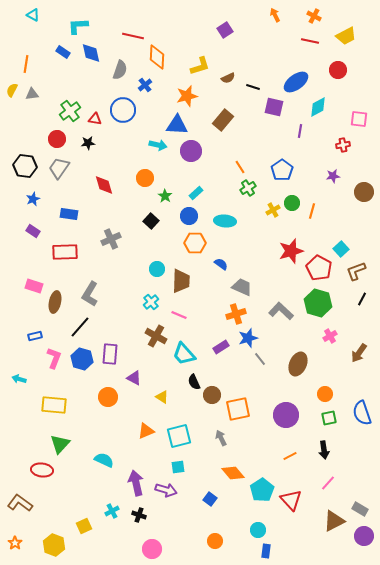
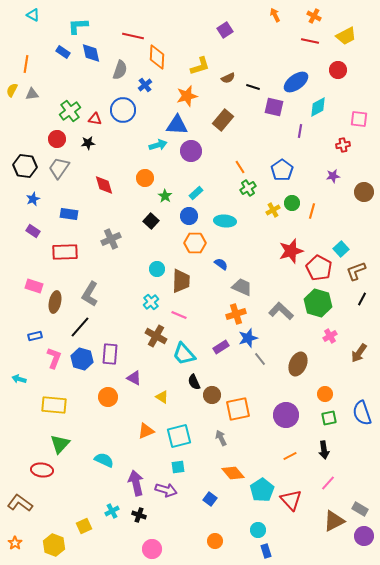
cyan arrow at (158, 145): rotated 30 degrees counterclockwise
blue rectangle at (266, 551): rotated 24 degrees counterclockwise
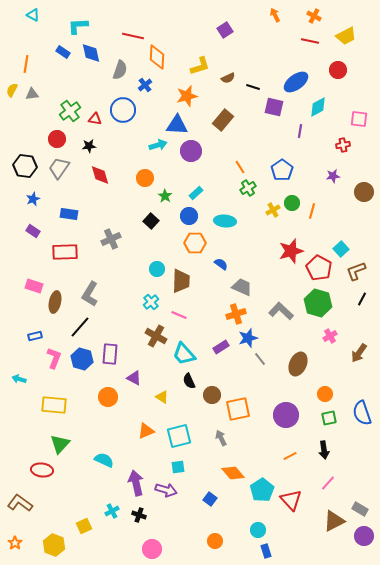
black star at (88, 143): moved 1 px right, 3 px down
red diamond at (104, 185): moved 4 px left, 10 px up
black semicircle at (194, 382): moved 5 px left, 1 px up
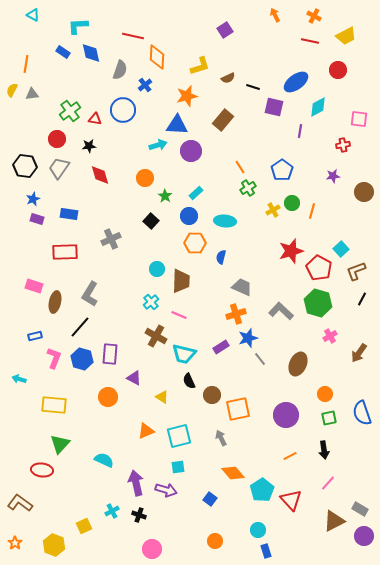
purple rectangle at (33, 231): moved 4 px right, 12 px up; rotated 16 degrees counterclockwise
blue semicircle at (221, 264): moved 7 px up; rotated 112 degrees counterclockwise
cyan trapezoid at (184, 354): rotated 35 degrees counterclockwise
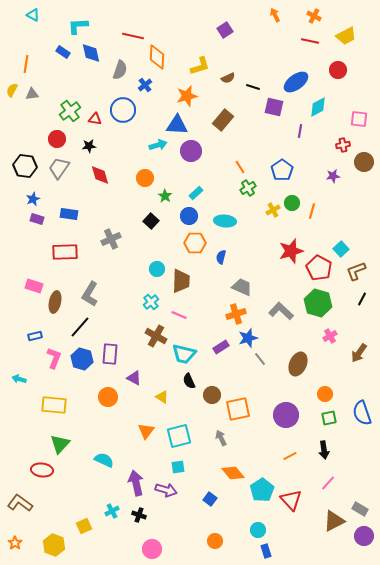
brown circle at (364, 192): moved 30 px up
orange triangle at (146, 431): rotated 30 degrees counterclockwise
